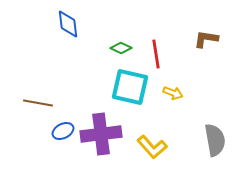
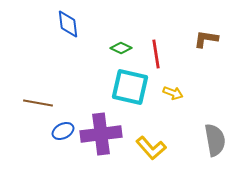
yellow L-shape: moved 1 px left, 1 px down
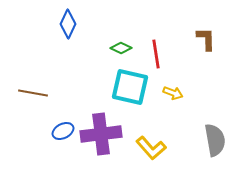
blue diamond: rotated 32 degrees clockwise
brown L-shape: rotated 80 degrees clockwise
brown line: moved 5 px left, 10 px up
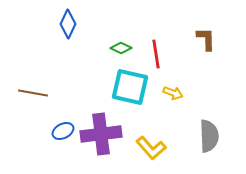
gray semicircle: moved 6 px left, 4 px up; rotated 8 degrees clockwise
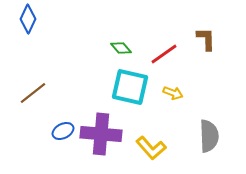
blue diamond: moved 40 px left, 5 px up
green diamond: rotated 25 degrees clockwise
red line: moved 8 px right; rotated 64 degrees clockwise
brown line: rotated 48 degrees counterclockwise
purple cross: rotated 12 degrees clockwise
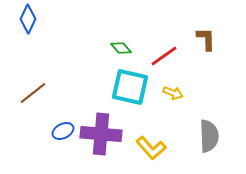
red line: moved 2 px down
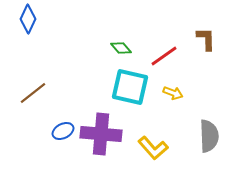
yellow L-shape: moved 2 px right
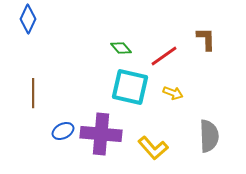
brown line: rotated 52 degrees counterclockwise
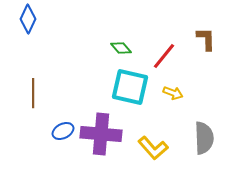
red line: rotated 16 degrees counterclockwise
gray semicircle: moved 5 px left, 2 px down
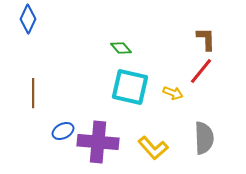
red line: moved 37 px right, 15 px down
purple cross: moved 3 px left, 8 px down
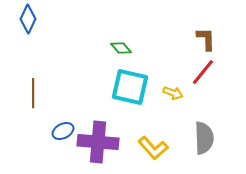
red line: moved 2 px right, 1 px down
